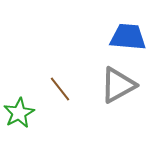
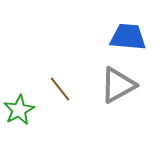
green star: moved 3 px up
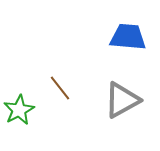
gray triangle: moved 4 px right, 15 px down
brown line: moved 1 px up
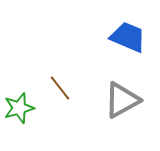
blue trapezoid: rotated 18 degrees clockwise
green star: moved 2 px up; rotated 12 degrees clockwise
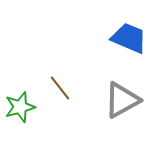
blue trapezoid: moved 1 px right, 1 px down
green star: moved 1 px right, 1 px up
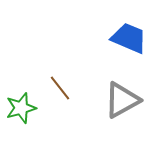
green star: moved 1 px right, 1 px down
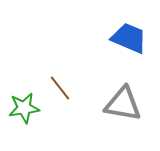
gray triangle: moved 1 px right, 4 px down; rotated 39 degrees clockwise
green star: moved 3 px right; rotated 8 degrees clockwise
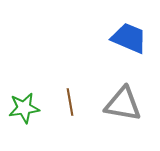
brown line: moved 10 px right, 14 px down; rotated 28 degrees clockwise
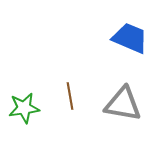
blue trapezoid: moved 1 px right
brown line: moved 6 px up
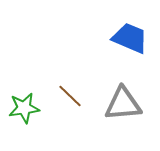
brown line: rotated 36 degrees counterclockwise
gray triangle: rotated 15 degrees counterclockwise
